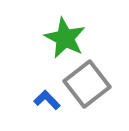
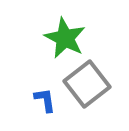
blue L-shape: moved 2 px left; rotated 36 degrees clockwise
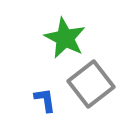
gray square: moved 4 px right
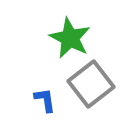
green star: moved 5 px right
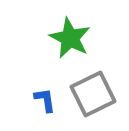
gray square: moved 2 px right, 10 px down; rotated 12 degrees clockwise
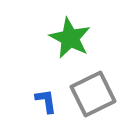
blue L-shape: moved 1 px right, 1 px down
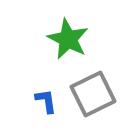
green star: moved 2 px left, 1 px down
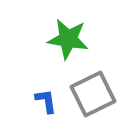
green star: rotated 18 degrees counterclockwise
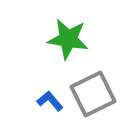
blue L-shape: moved 4 px right; rotated 32 degrees counterclockwise
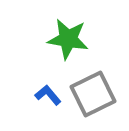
blue L-shape: moved 2 px left, 6 px up
